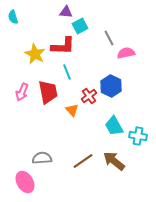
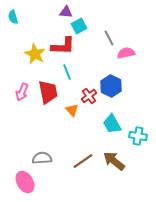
cyan square: moved 1 px left
cyan trapezoid: moved 2 px left, 2 px up
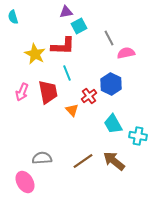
purple triangle: rotated 16 degrees counterclockwise
cyan line: moved 1 px down
blue hexagon: moved 2 px up
cyan trapezoid: moved 1 px right
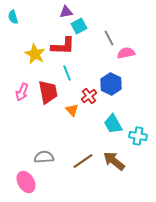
gray semicircle: moved 2 px right, 1 px up
pink ellipse: moved 1 px right
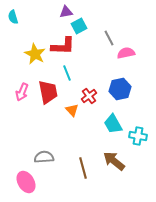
blue hexagon: moved 9 px right, 5 px down; rotated 20 degrees clockwise
brown line: moved 7 px down; rotated 70 degrees counterclockwise
